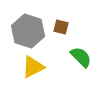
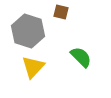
brown square: moved 15 px up
yellow triangle: rotated 20 degrees counterclockwise
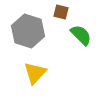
green semicircle: moved 22 px up
yellow triangle: moved 2 px right, 6 px down
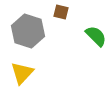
green semicircle: moved 15 px right, 1 px down
yellow triangle: moved 13 px left
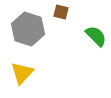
gray hexagon: moved 2 px up
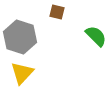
brown square: moved 4 px left
gray hexagon: moved 8 px left, 8 px down
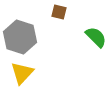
brown square: moved 2 px right
green semicircle: moved 1 px down
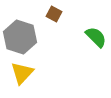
brown square: moved 5 px left, 2 px down; rotated 14 degrees clockwise
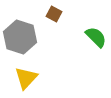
yellow triangle: moved 4 px right, 5 px down
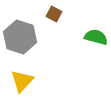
green semicircle: rotated 30 degrees counterclockwise
yellow triangle: moved 4 px left, 3 px down
